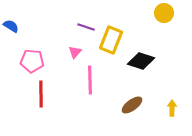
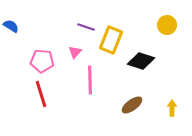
yellow circle: moved 3 px right, 12 px down
pink pentagon: moved 10 px right
red line: rotated 16 degrees counterclockwise
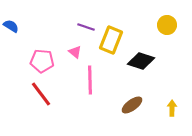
pink triangle: rotated 32 degrees counterclockwise
red line: rotated 20 degrees counterclockwise
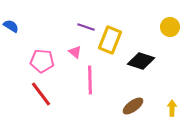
yellow circle: moved 3 px right, 2 px down
yellow rectangle: moved 1 px left
brown ellipse: moved 1 px right, 1 px down
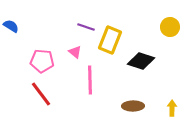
brown ellipse: rotated 35 degrees clockwise
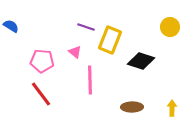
brown ellipse: moved 1 px left, 1 px down
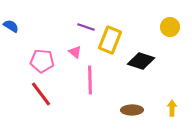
brown ellipse: moved 3 px down
